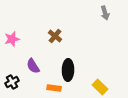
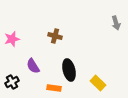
gray arrow: moved 11 px right, 10 px down
brown cross: rotated 24 degrees counterclockwise
black ellipse: moved 1 px right; rotated 15 degrees counterclockwise
yellow rectangle: moved 2 px left, 4 px up
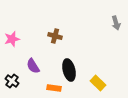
black cross: moved 1 px up; rotated 24 degrees counterclockwise
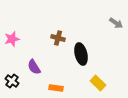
gray arrow: rotated 40 degrees counterclockwise
brown cross: moved 3 px right, 2 px down
purple semicircle: moved 1 px right, 1 px down
black ellipse: moved 12 px right, 16 px up
orange rectangle: moved 2 px right
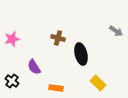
gray arrow: moved 8 px down
